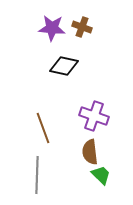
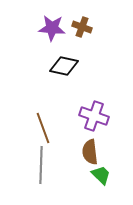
gray line: moved 4 px right, 10 px up
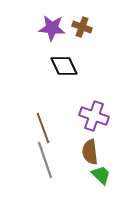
black diamond: rotated 52 degrees clockwise
gray line: moved 4 px right, 5 px up; rotated 21 degrees counterclockwise
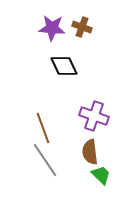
gray line: rotated 15 degrees counterclockwise
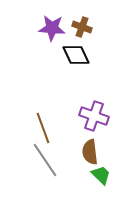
black diamond: moved 12 px right, 11 px up
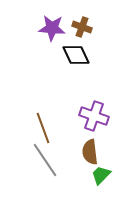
green trapezoid: rotated 90 degrees counterclockwise
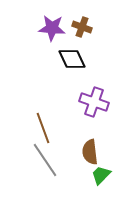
black diamond: moved 4 px left, 4 px down
purple cross: moved 14 px up
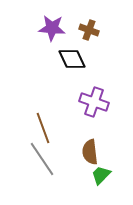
brown cross: moved 7 px right, 3 px down
gray line: moved 3 px left, 1 px up
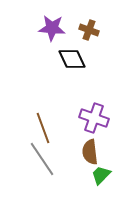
purple cross: moved 16 px down
